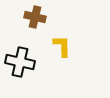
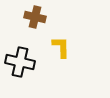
yellow L-shape: moved 1 px left, 1 px down
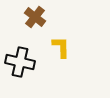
brown cross: rotated 25 degrees clockwise
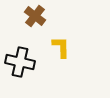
brown cross: moved 1 px up
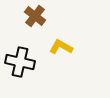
yellow L-shape: rotated 60 degrees counterclockwise
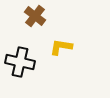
yellow L-shape: rotated 20 degrees counterclockwise
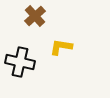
brown cross: rotated 10 degrees clockwise
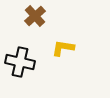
yellow L-shape: moved 2 px right, 1 px down
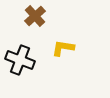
black cross: moved 2 px up; rotated 8 degrees clockwise
